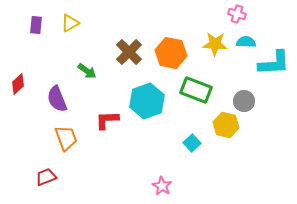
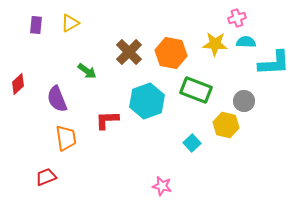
pink cross: moved 4 px down; rotated 36 degrees counterclockwise
orange trapezoid: rotated 12 degrees clockwise
pink star: rotated 18 degrees counterclockwise
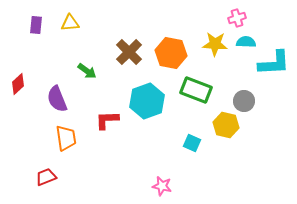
yellow triangle: rotated 24 degrees clockwise
cyan square: rotated 24 degrees counterclockwise
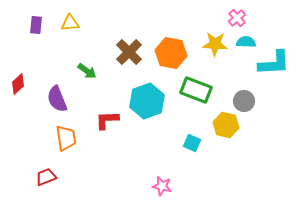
pink cross: rotated 24 degrees counterclockwise
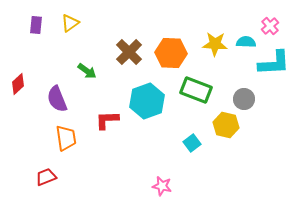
pink cross: moved 33 px right, 8 px down
yellow triangle: rotated 30 degrees counterclockwise
orange hexagon: rotated 8 degrees counterclockwise
gray circle: moved 2 px up
cyan square: rotated 30 degrees clockwise
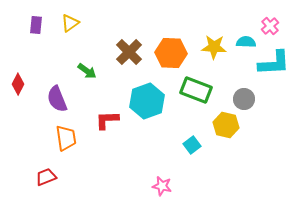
yellow star: moved 1 px left, 3 px down
red diamond: rotated 20 degrees counterclockwise
cyan square: moved 2 px down
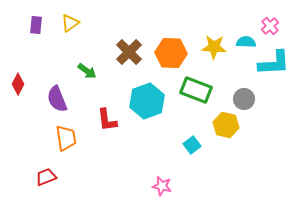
red L-shape: rotated 95 degrees counterclockwise
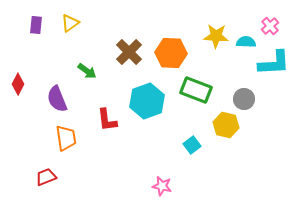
yellow star: moved 2 px right, 11 px up
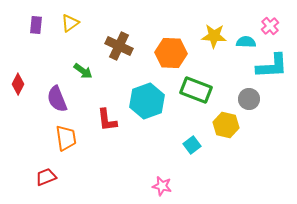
yellow star: moved 2 px left
brown cross: moved 10 px left, 6 px up; rotated 20 degrees counterclockwise
cyan L-shape: moved 2 px left, 3 px down
green arrow: moved 4 px left
gray circle: moved 5 px right
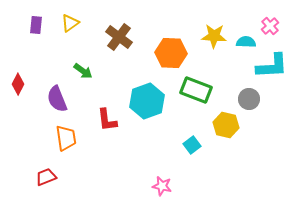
brown cross: moved 9 px up; rotated 12 degrees clockwise
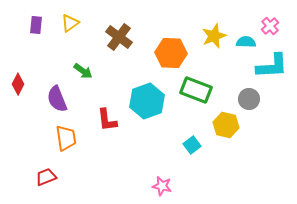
yellow star: rotated 25 degrees counterclockwise
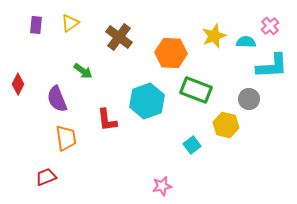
pink star: rotated 24 degrees counterclockwise
